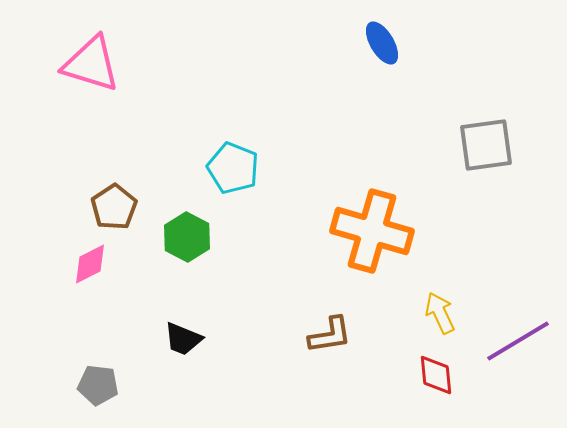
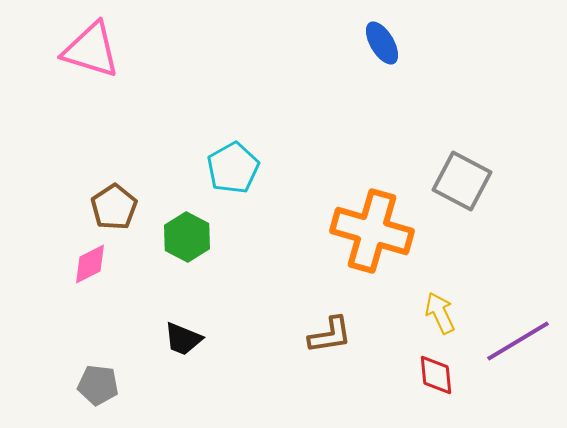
pink triangle: moved 14 px up
gray square: moved 24 px left, 36 px down; rotated 36 degrees clockwise
cyan pentagon: rotated 21 degrees clockwise
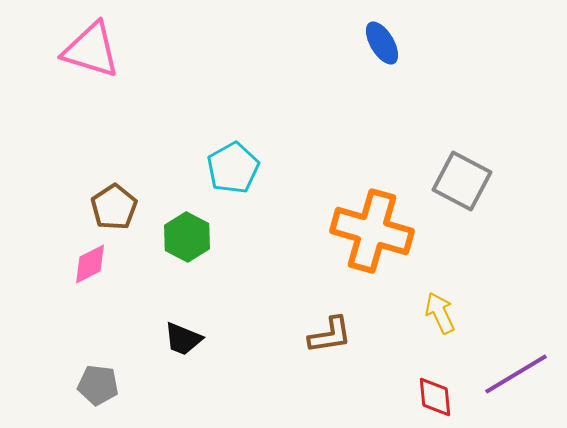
purple line: moved 2 px left, 33 px down
red diamond: moved 1 px left, 22 px down
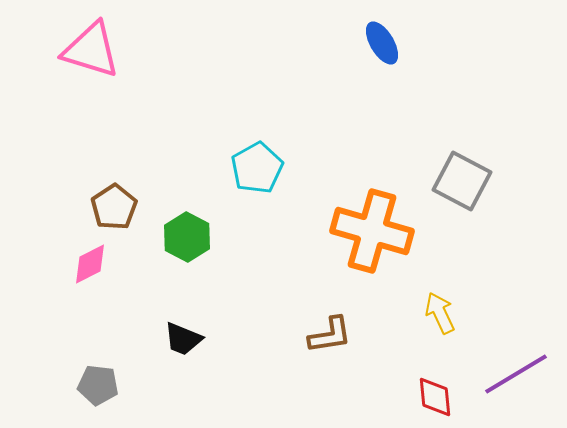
cyan pentagon: moved 24 px right
